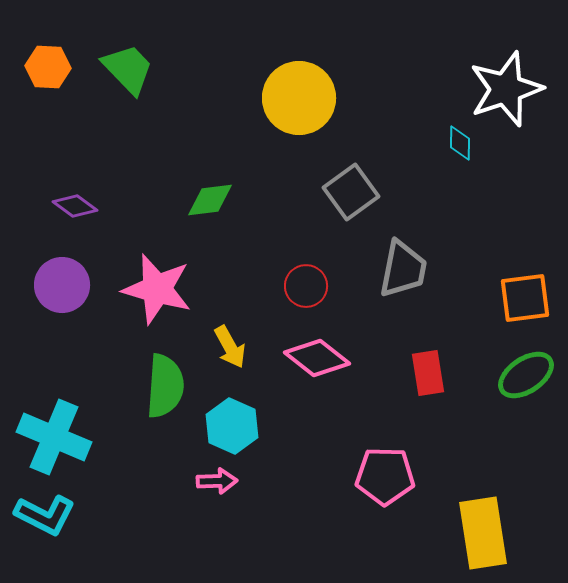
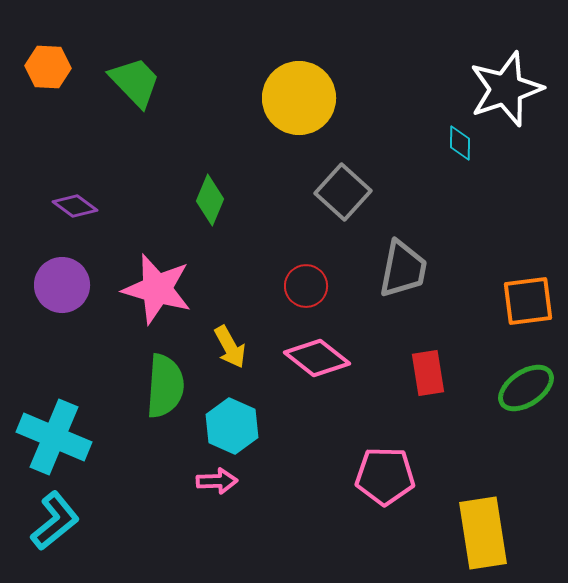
green trapezoid: moved 7 px right, 13 px down
gray square: moved 8 px left; rotated 12 degrees counterclockwise
green diamond: rotated 60 degrees counterclockwise
orange square: moved 3 px right, 3 px down
green ellipse: moved 13 px down
cyan L-shape: moved 10 px right, 6 px down; rotated 66 degrees counterclockwise
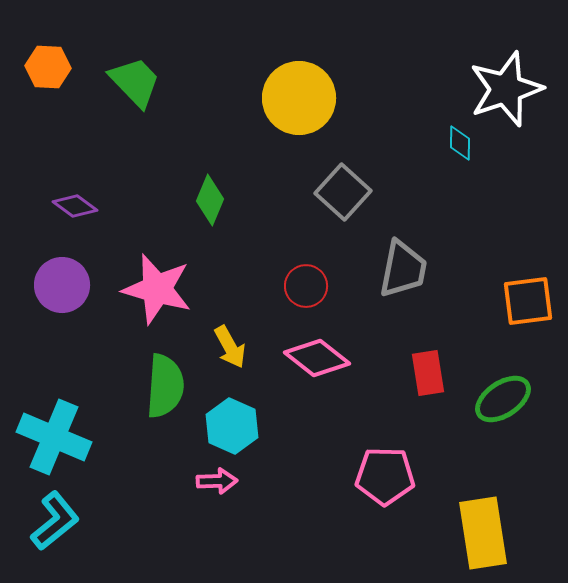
green ellipse: moved 23 px left, 11 px down
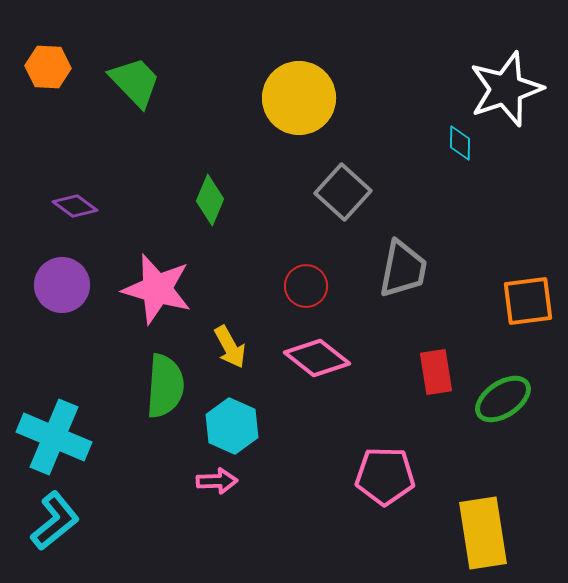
red rectangle: moved 8 px right, 1 px up
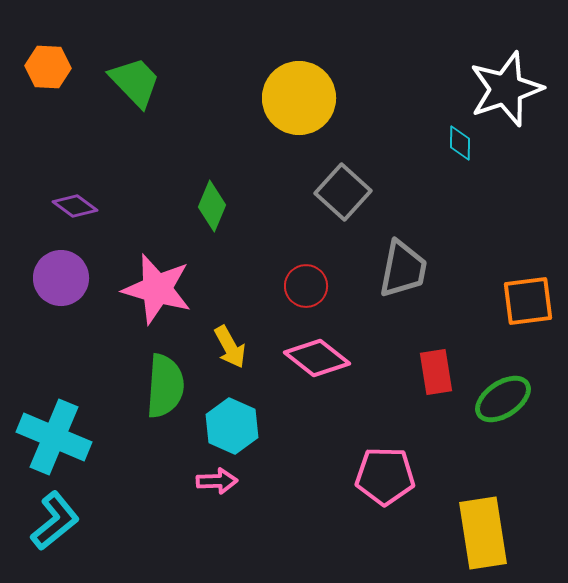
green diamond: moved 2 px right, 6 px down
purple circle: moved 1 px left, 7 px up
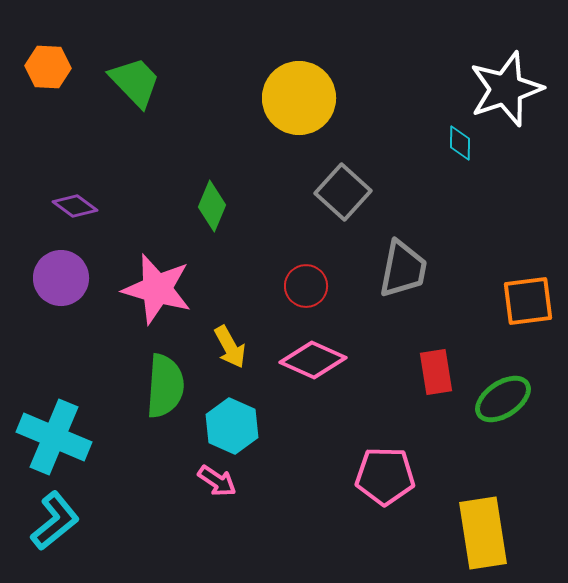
pink diamond: moved 4 px left, 2 px down; rotated 14 degrees counterclockwise
pink arrow: rotated 36 degrees clockwise
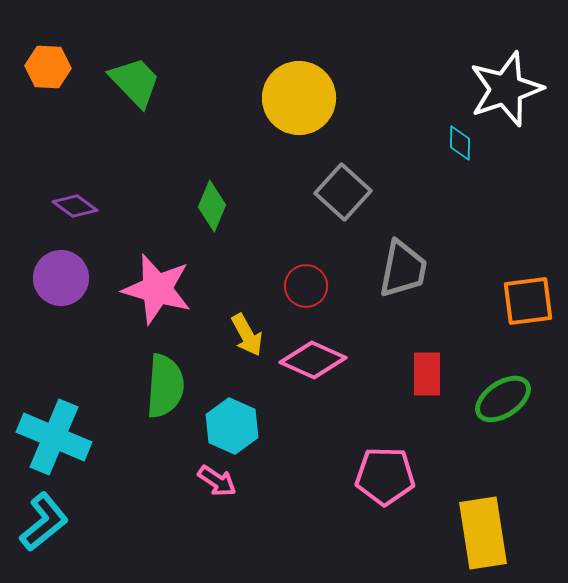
yellow arrow: moved 17 px right, 12 px up
red rectangle: moved 9 px left, 2 px down; rotated 9 degrees clockwise
cyan L-shape: moved 11 px left, 1 px down
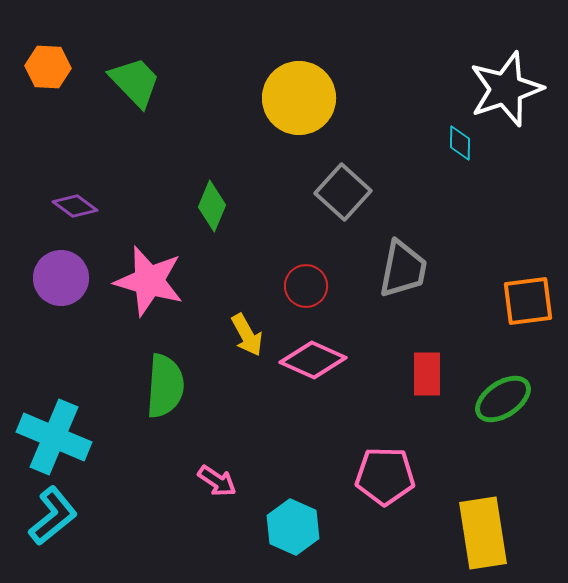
pink star: moved 8 px left, 8 px up
cyan hexagon: moved 61 px right, 101 px down
cyan L-shape: moved 9 px right, 6 px up
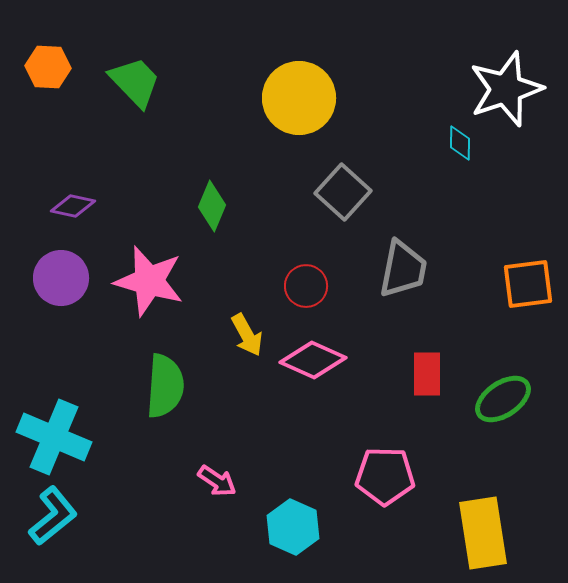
purple diamond: moved 2 px left; rotated 24 degrees counterclockwise
orange square: moved 17 px up
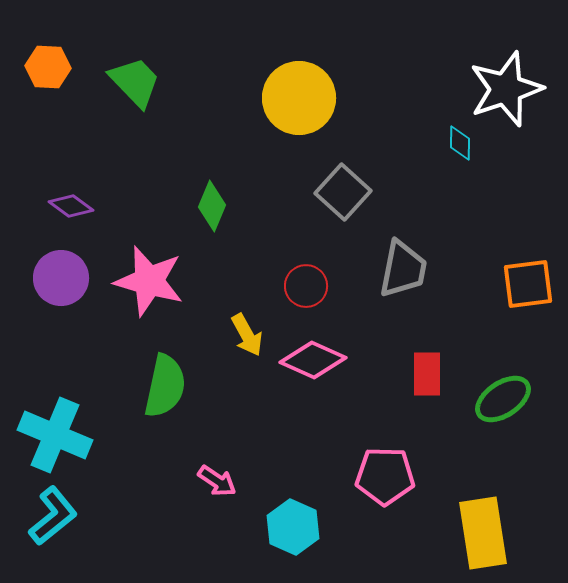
purple diamond: moved 2 px left; rotated 24 degrees clockwise
green semicircle: rotated 8 degrees clockwise
cyan cross: moved 1 px right, 2 px up
